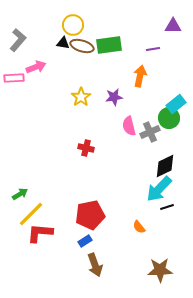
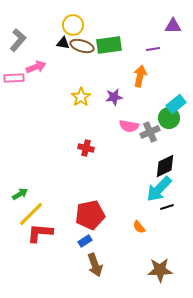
pink semicircle: rotated 66 degrees counterclockwise
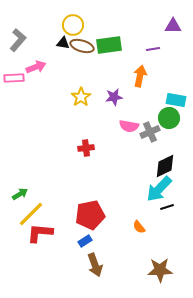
cyan rectangle: moved 4 px up; rotated 48 degrees clockwise
red cross: rotated 21 degrees counterclockwise
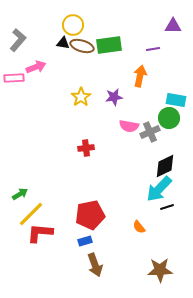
blue rectangle: rotated 16 degrees clockwise
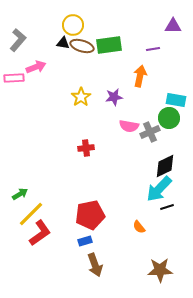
red L-shape: rotated 140 degrees clockwise
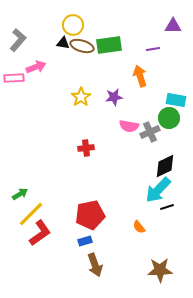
orange arrow: rotated 30 degrees counterclockwise
cyan arrow: moved 1 px left, 1 px down
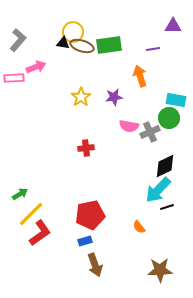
yellow circle: moved 7 px down
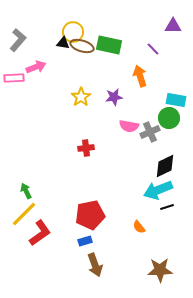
green rectangle: rotated 20 degrees clockwise
purple line: rotated 56 degrees clockwise
cyan arrow: rotated 24 degrees clockwise
green arrow: moved 6 px right, 3 px up; rotated 84 degrees counterclockwise
yellow line: moved 7 px left
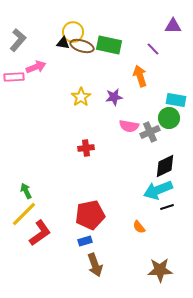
pink rectangle: moved 1 px up
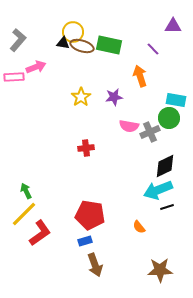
red pentagon: rotated 20 degrees clockwise
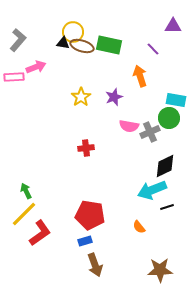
purple star: rotated 12 degrees counterclockwise
cyan arrow: moved 6 px left
